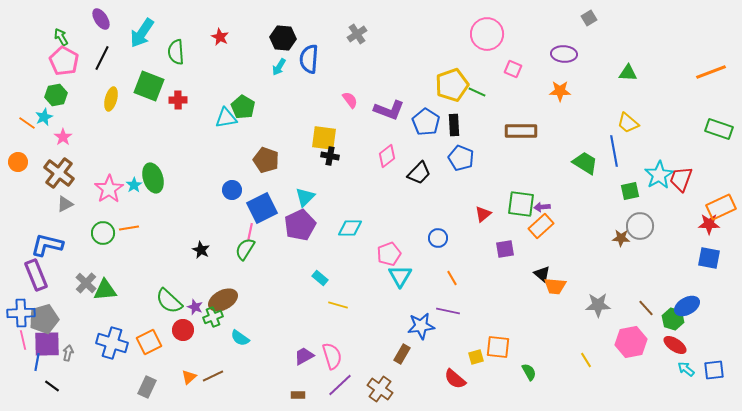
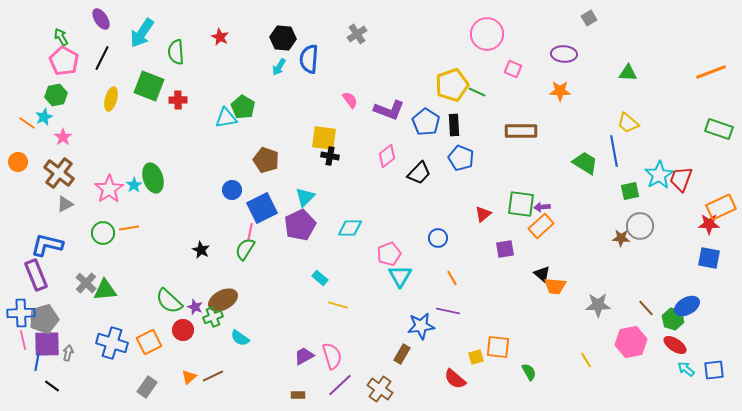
gray rectangle at (147, 387): rotated 10 degrees clockwise
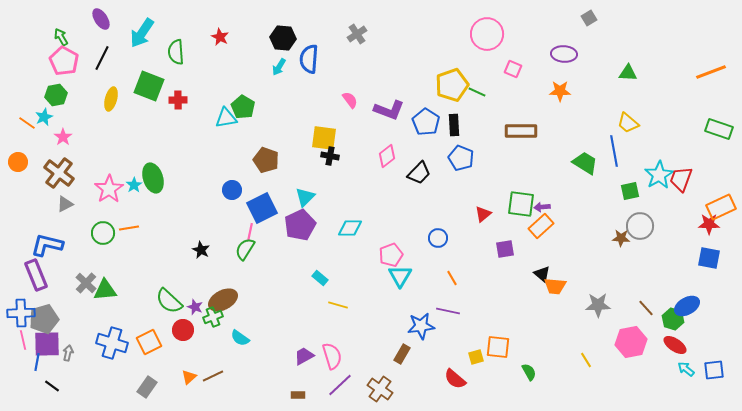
pink pentagon at (389, 254): moved 2 px right, 1 px down
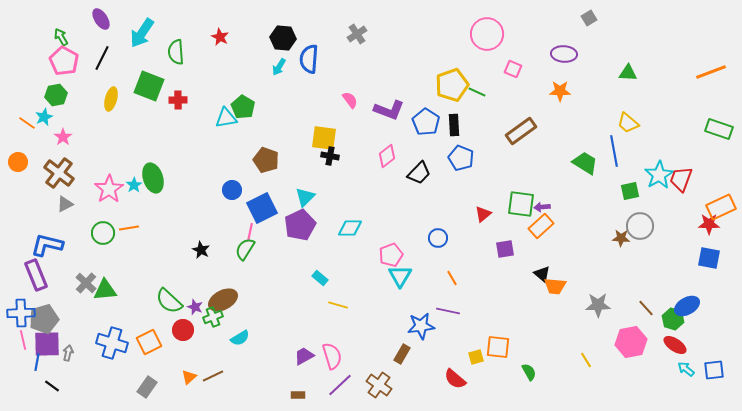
brown rectangle at (521, 131): rotated 36 degrees counterclockwise
cyan semicircle at (240, 338): rotated 66 degrees counterclockwise
brown cross at (380, 389): moved 1 px left, 4 px up
